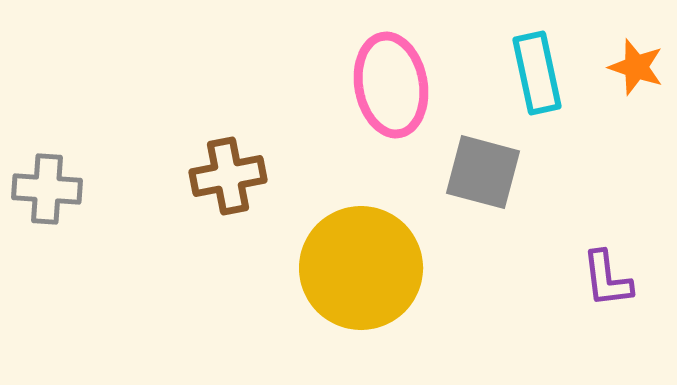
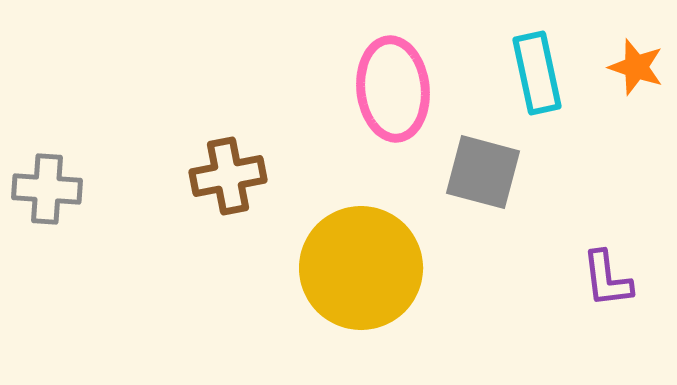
pink ellipse: moved 2 px right, 4 px down; rotated 4 degrees clockwise
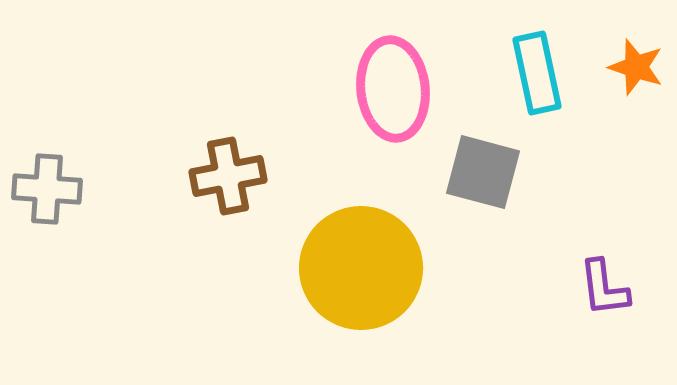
purple L-shape: moved 3 px left, 9 px down
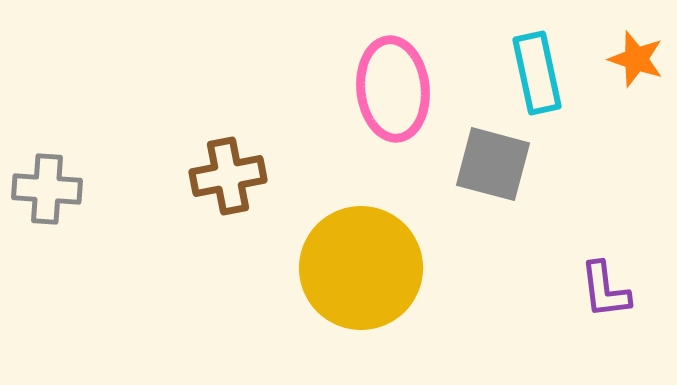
orange star: moved 8 px up
gray square: moved 10 px right, 8 px up
purple L-shape: moved 1 px right, 2 px down
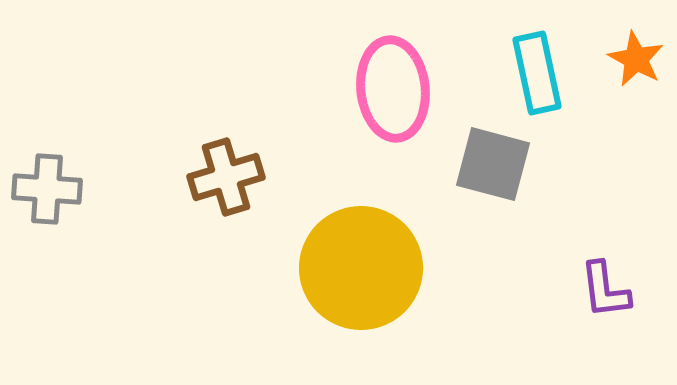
orange star: rotated 10 degrees clockwise
brown cross: moved 2 px left, 1 px down; rotated 6 degrees counterclockwise
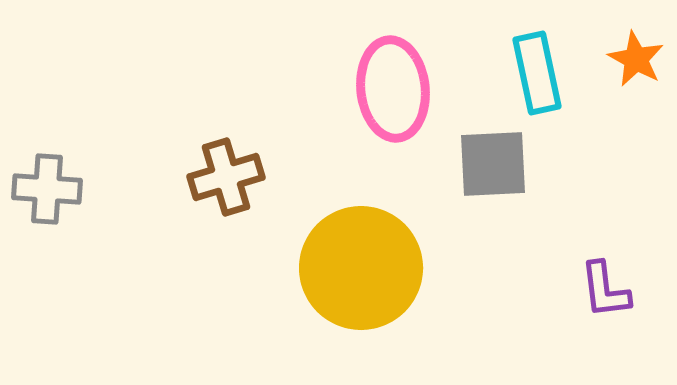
gray square: rotated 18 degrees counterclockwise
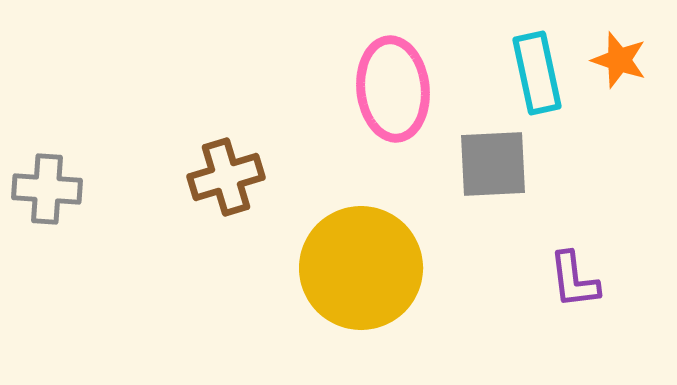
orange star: moved 17 px left, 1 px down; rotated 10 degrees counterclockwise
purple L-shape: moved 31 px left, 10 px up
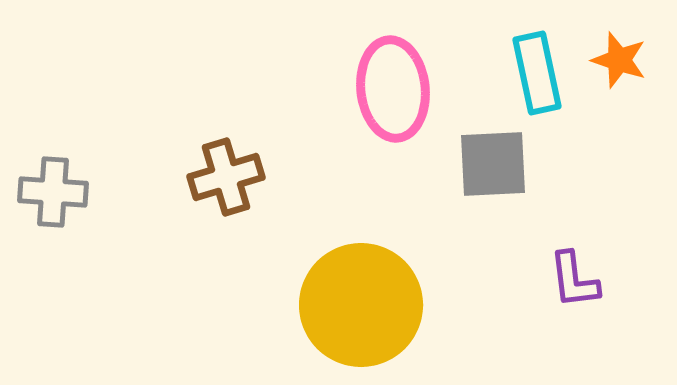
gray cross: moved 6 px right, 3 px down
yellow circle: moved 37 px down
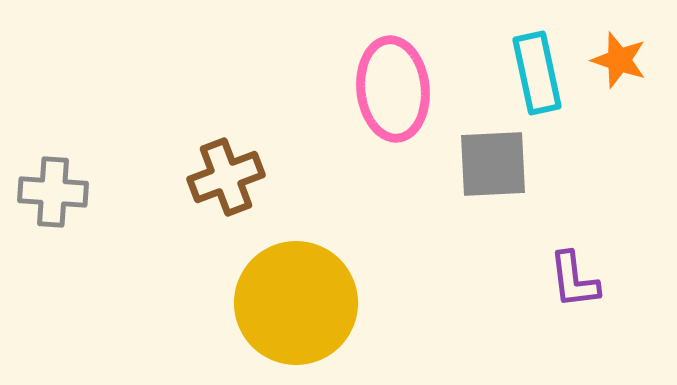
brown cross: rotated 4 degrees counterclockwise
yellow circle: moved 65 px left, 2 px up
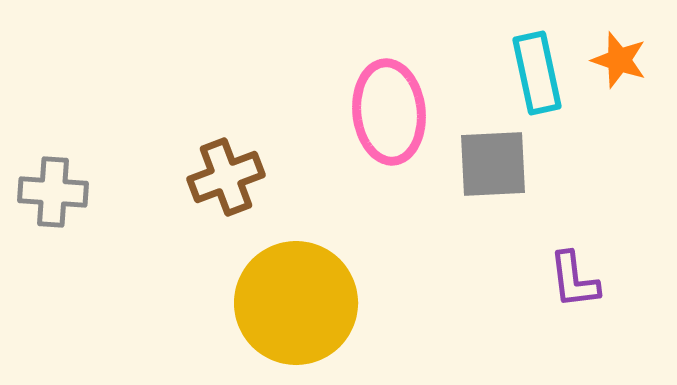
pink ellipse: moved 4 px left, 23 px down
